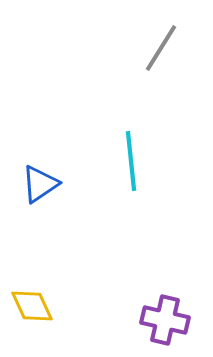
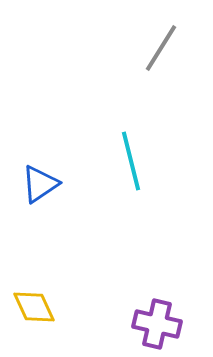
cyan line: rotated 8 degrees counterclockwise
yellow diamond: moved 2 px right, 1 px down
purple cross: moved 8 px left, 4 px down
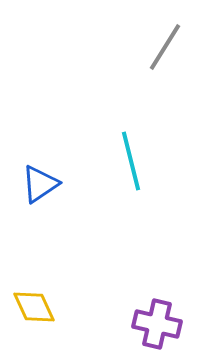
gray line: moved 4 px right, 1 px up
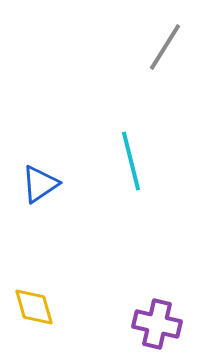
yellow diamond: rotated 9 degrees clockwise
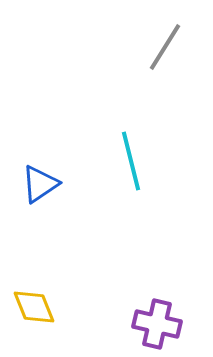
yellow diamond: rotated 6 degrees counterclockwise
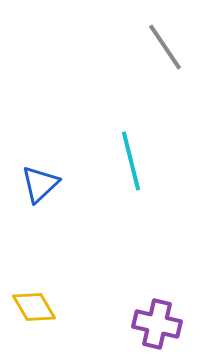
gray line: rotated 66 degrees counterclockwise
blue triangle: rotated 9 degrees counterclockwise
yellow diamond: rotated 9 degrees counterclockwise
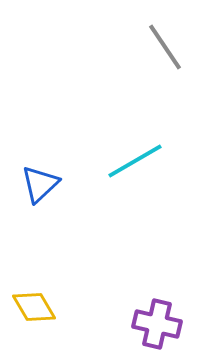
cyan line: moved 4 px right; rotated 74 degrees clockwise
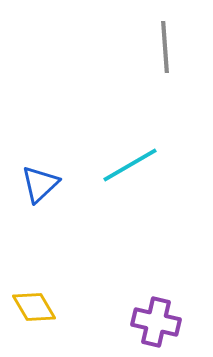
gray line: rotated 30 degrees clockwise
cyan line: moved 5 px left, 4 px down
purple cross: moved 1 px left, 2 px up
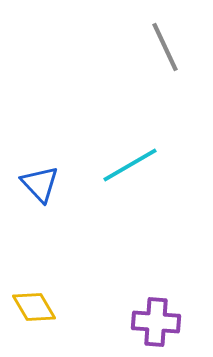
gray line: rotated 21 degrees counterclockwise
blue triangle: rotated 30 degrees counterclockwise
purple cross: rotated 9 degrees counterclockwise
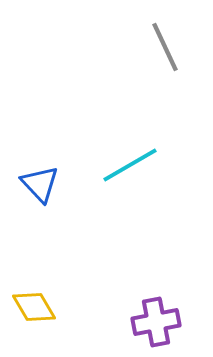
purple cross: rotated 15 degrees counterclockwise
